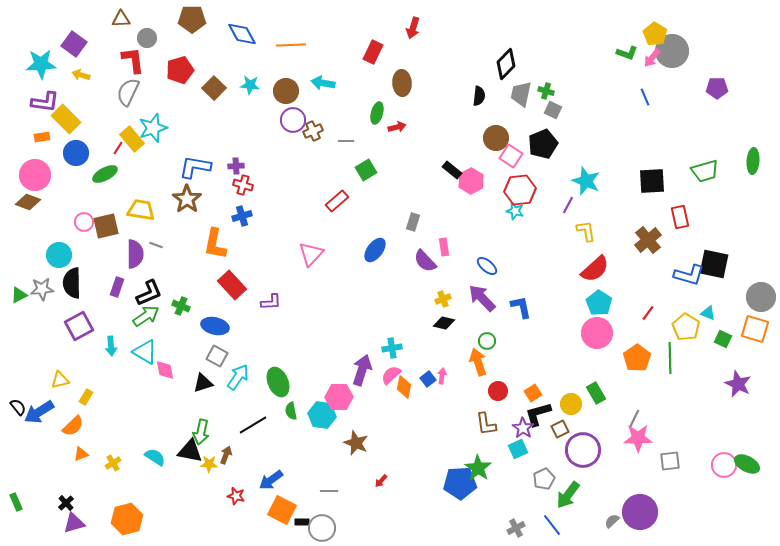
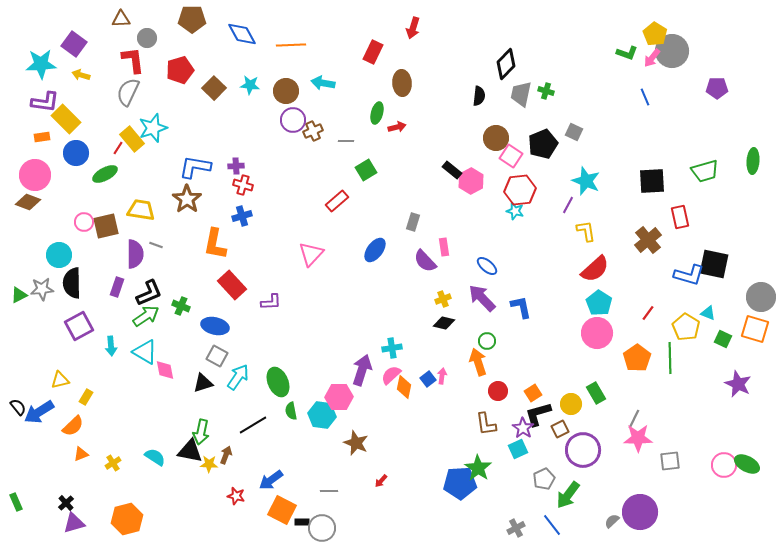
gray square at (553, 110): moved 21 px right, 22 px down
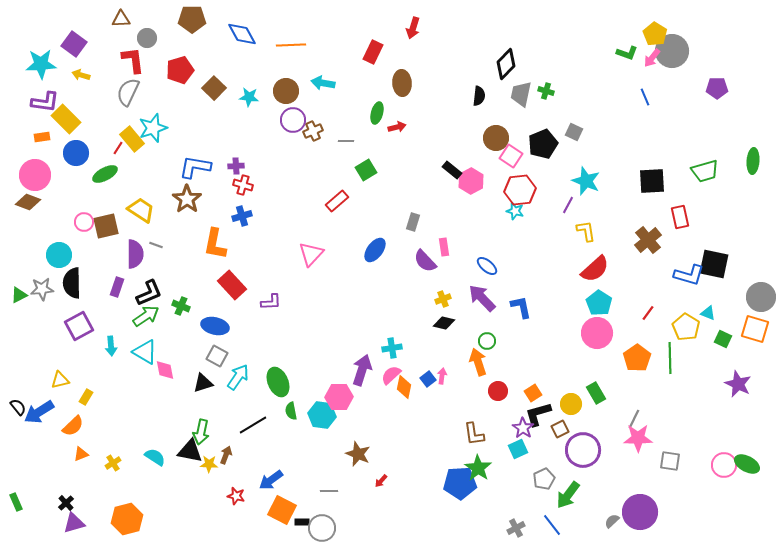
cyan star at (250, 85): moved 1 px left, 12 px down
yellow trapezoid at (141, 210): rotated 24 degrees clockwise
brown L-shape at (486, 424): moved 12 px left, 10 px down
brown star at (356, 443): moved 2 px right, 11 px down
gray square at (670, 461): rotated 15 degrees clockwise
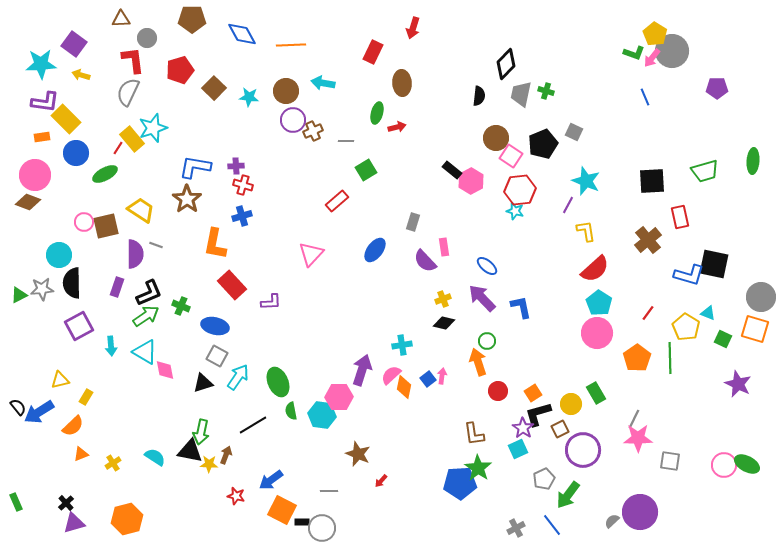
green L-shape at (627, 53): moved 7 px right
cyan cross at (392, 348): moved 10 px right, 3 px up
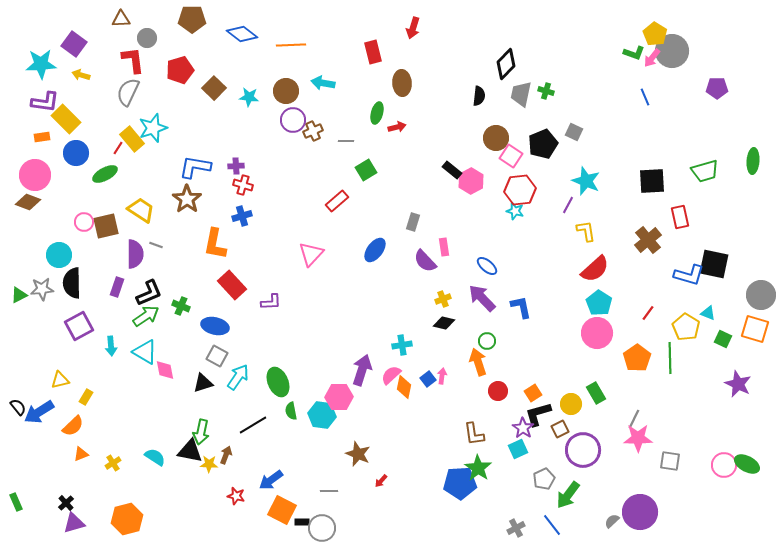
blue diamond at (242, 34): rotated 24 degrees counterclockwise
red rectangle at (373, 52): rotated 40 degrees counterclockwise
gray circle at (761, 297): moved 2 px up
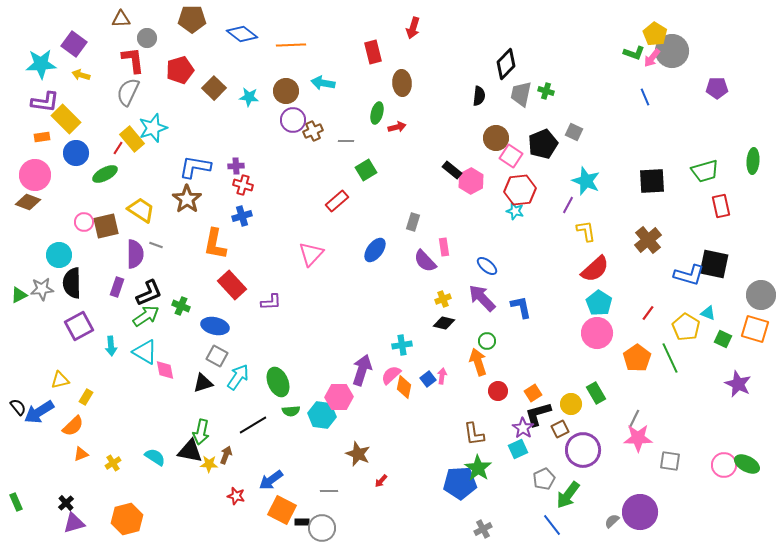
red rectangle at (680, 217): moved 41 px right, 11 px up
green line at (670, 358): rotated 24 degrees counterclockwise
green semicircle at (291, 411): rotated 84 degrees counterclockwise
gray cross at (516, 528): moved 33 px left, 1 px down
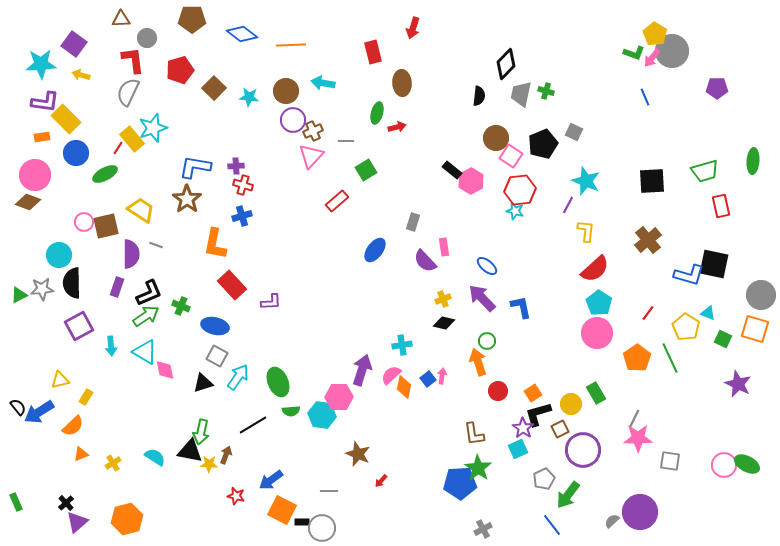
yellow L-shape at (586, 231): rotated 15 degrees clockwise
purple semicircle at (135, 254): moved 4 px left
pink triangle at (311, 254): moved 98 px up
purple triangle at (74, 523): moved 3 px right, 1 px up; rotated 25 degrees counterclockwise
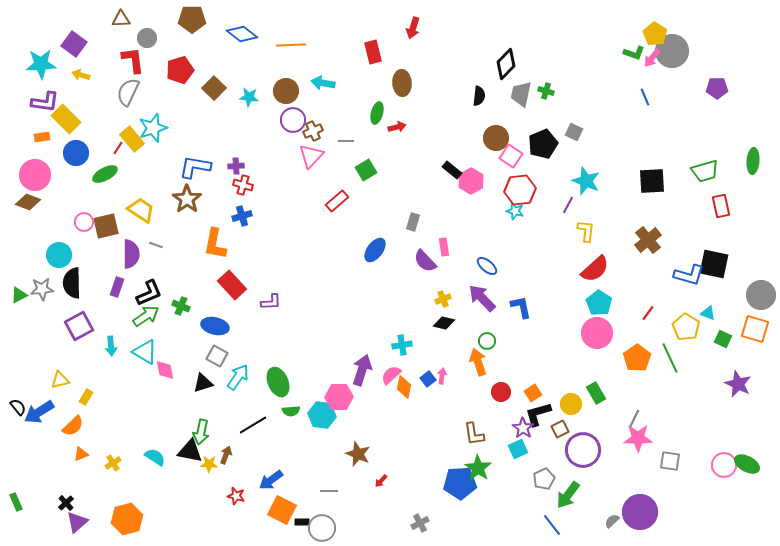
red circle at (498, 391): moved 3 px right, 1 px down
gray cross at (483, 529): moved 63 px left, 6 px up
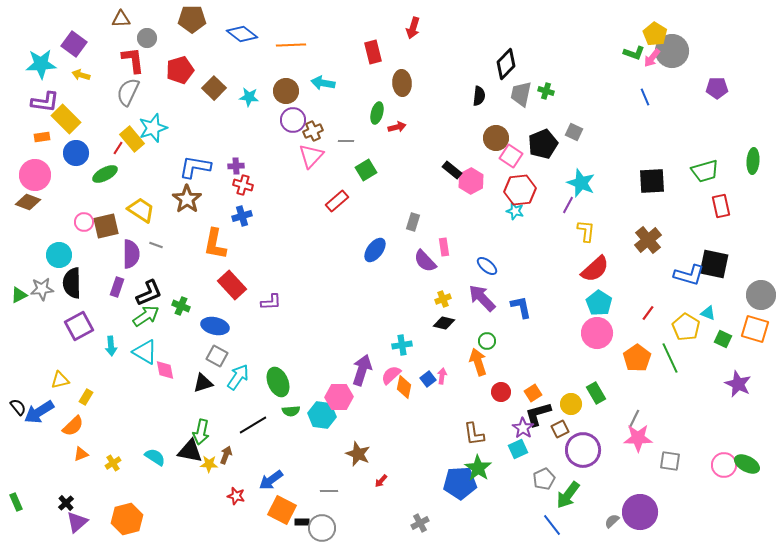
cyan star at (586, 181): moved 5 px left, 2 px down
